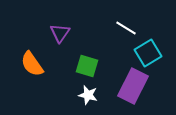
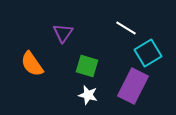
purple triangle: moved 3 px right
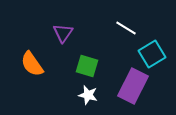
cyan square: moved 4 px right, 1 px down
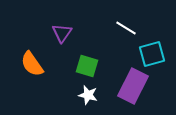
purple triangle: moved 1 px left
cyan square: rotated 16 degrees clockwise
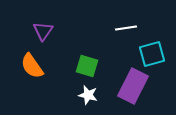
white line: rotated 40 degrees counterclockwise
purple triangle: moved 19 px left, 2 px up
orange semicircle: moved 2 px down
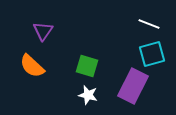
white line: moved 23 px right, 4 px up; rotated 30 degrees clockwise
orange semicircle: rotated 12 degrees counterclockwise
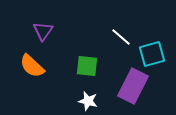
white line: moved 28 px left, 13 px down; rotated 20 degrees clockwise
green square: rotated 10 degrees counterclockwise
white star: moved 6 px down
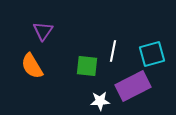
white line: moved 8 px left, 14 px down; rotated 60 degrees clockwise
orange semicircle: rotated 16 degrees clockwise
purple rectangle: rotated 36 degrees clockwise
white star: moved 12 px right; rotated 18 degrees counterclockwise
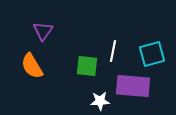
purple rectangle: rotated 32 degrees clockwise
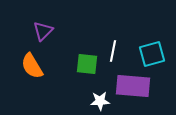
purple triangle: rotated 10 degrees clockwise
green square: moved 2 px up
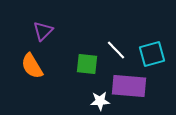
white line: moved 3 px right, 1 px up; rotated 55 degrees counterclockwise
purple rectangle: moved 4 px left
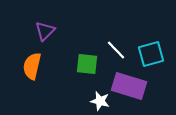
purple triangle: moved 2 px right
cyan square: moved 1 px left
orange semicircle: rotated 44 degrees clockwise
purple rectangle: rotated 12 degrees clockwise
white star: rotated 18 degrees clockwise
